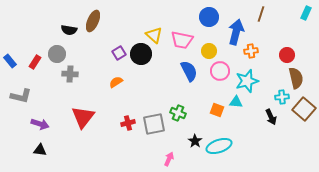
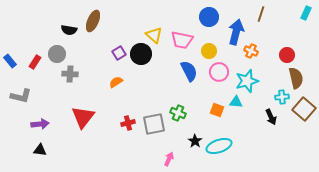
orange cross: rotated 32 degrees clockwise
pink circle: moved 1 px left, 1 px down
purple arrow: rotated 24 degrees counterclockwise
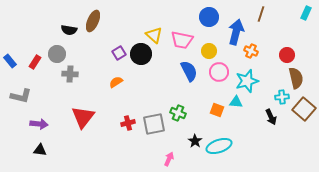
purple arrow: moved 1 px left; rotated 12 degrees clockwise
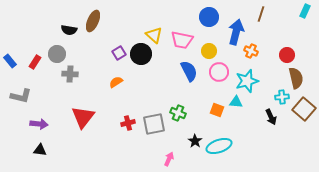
cyan rectangle: moved 1 px left, 2 px up
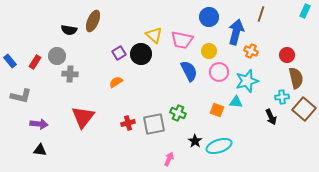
gray circle: moved 2 px down
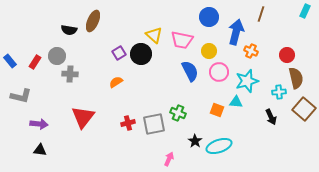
blue semicircle: moved 1 px right
cyan cross: moved 3 px left, 5 px up
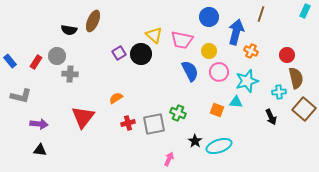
red rectangle: moved 1 px right
orange semicircle: moved 16 px down
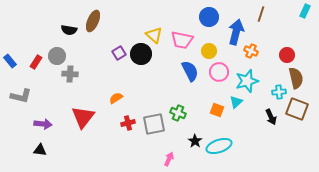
cyan triangle: rotated 48 degrees counterclockwise
brown square: moved 7 px left; rotated 20 degrees counterclockwise
purple arrow: moved 4 px right
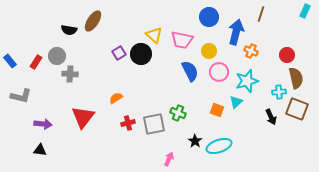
brown ellipse: rotated 10 degrees clockwise
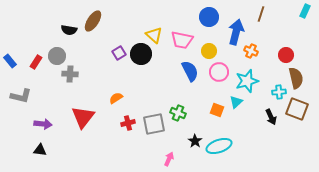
red circle: moved 1 px left
